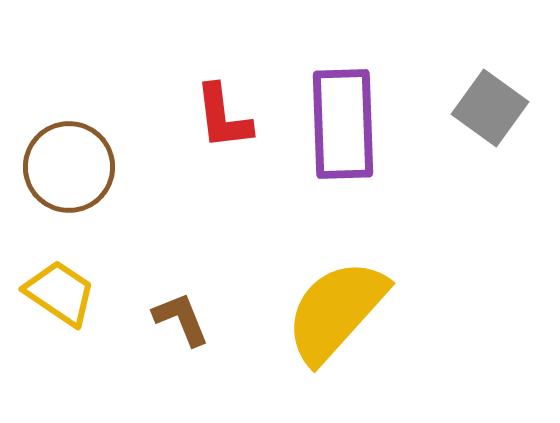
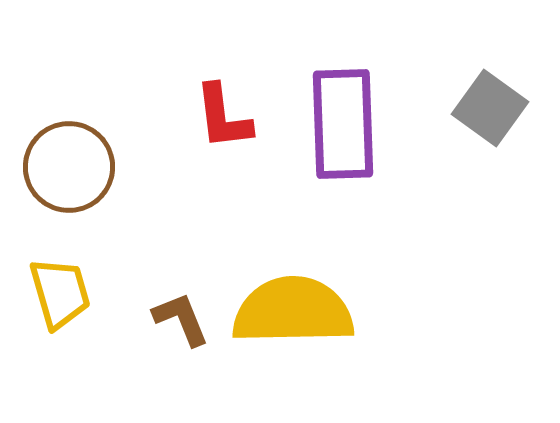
yellow trapezoid: rotated 40 degrees clockwise
yellow semicircle: moved 43 px left; rotated 47 degrees clockwise
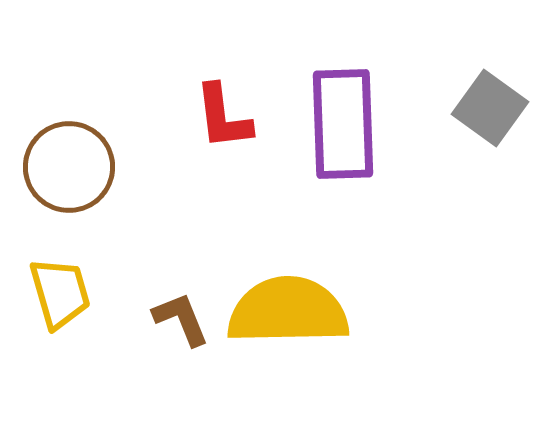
yellow semicircle: moved 5 px left
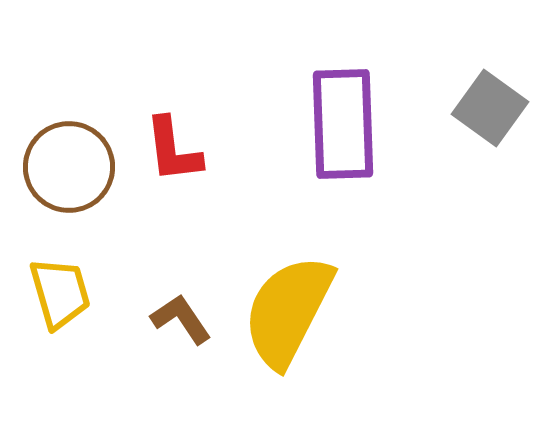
red L-shape: moved 50 px left, 33 px down
yellow semicircle: rotated 62 degrees counterclockwise
brown L-shape: rotated 12 degrees counterclockwise
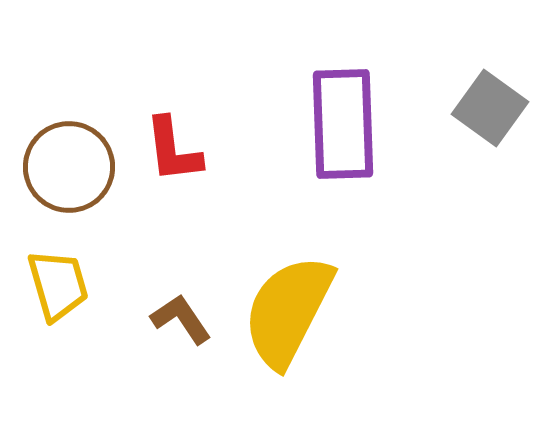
yellow trapezoid: moved 2 px left, 8 px up
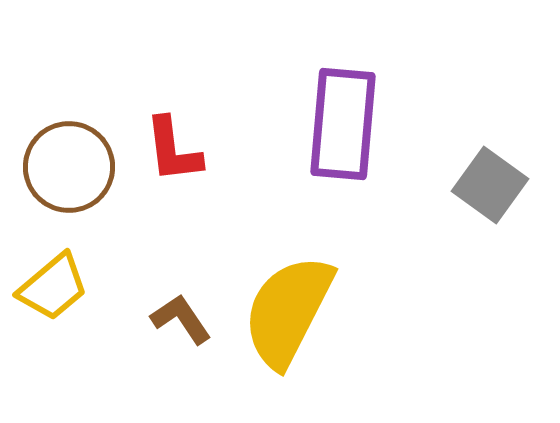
gray square: moved 77 px down
purple rectangle: rotated 7 degrees clockwise
yellow trapezoid: moved 5 px left, 2 px down; rotated 66 degrees clockwise
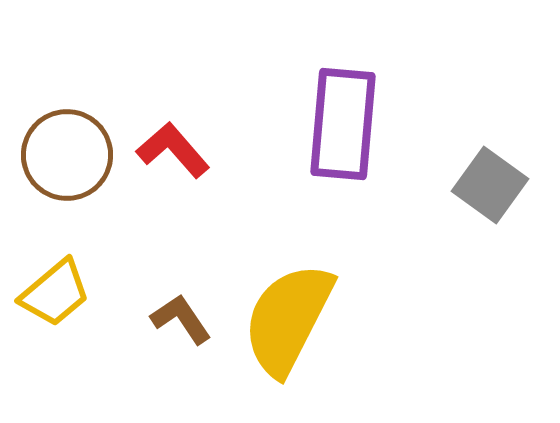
red L-shape: rotated 146 degrees clockwise
brown circle: moved 2 px left, 12 px up
yellow trapezoid: moved 2 px right, 6 px down
yellow semicircle: moved 8 px down
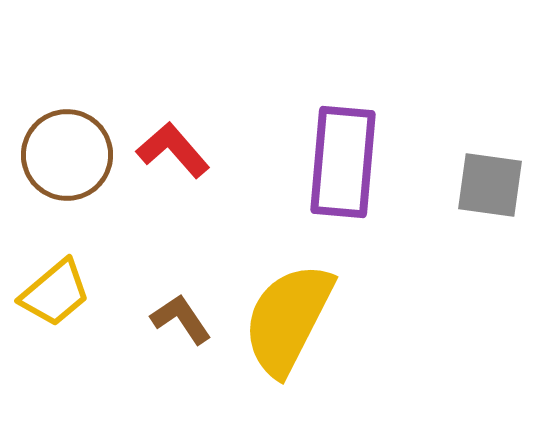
purple rectangle: moved 38 px down
gray square: rotated 28 degrees counterclockwise
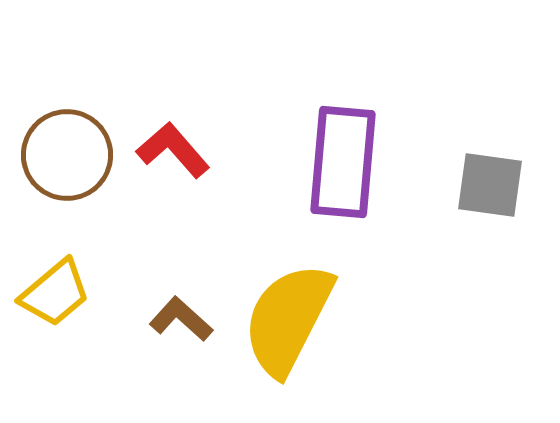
brown L-shape: rotated 14 degrees counterclockwise
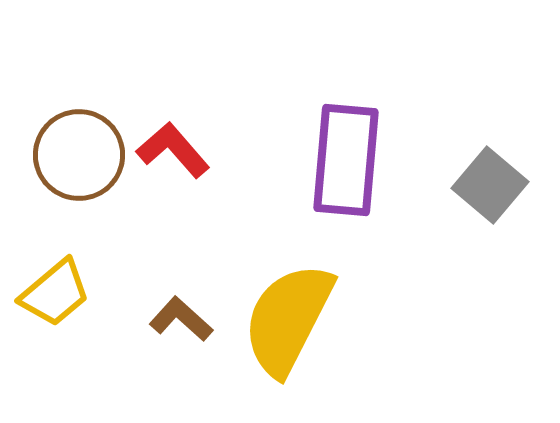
brown circle: moved 12 px right
purple rectangle: moved 3 px right, 2 px up
gray square: rotated 32 degrees clockwise
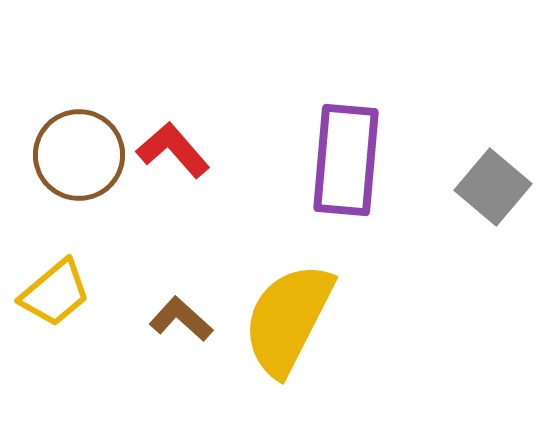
gray square: moved 3 px right, 2 px down
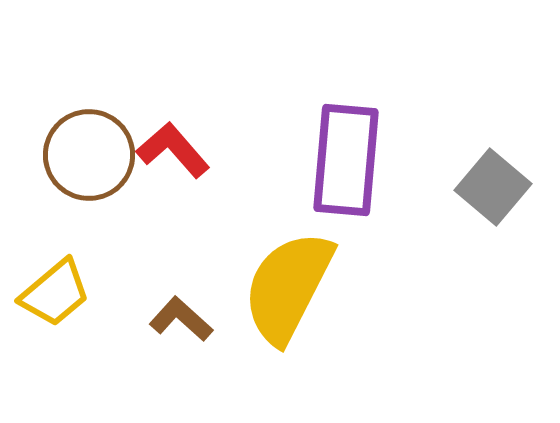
brown circle: moved 10 px right
yellow semicircle: moved 32 px up
